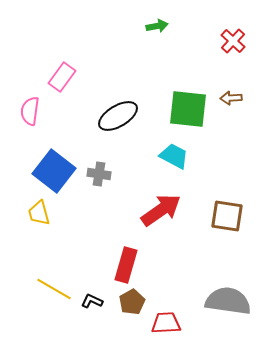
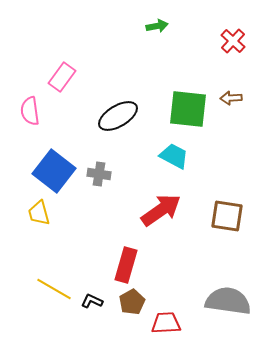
pink semicircle: rotated 16 degrees counterclockwise
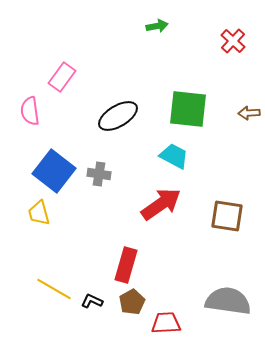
brown arrow: moved 18 px right, 15 px down
red arrow: moved 6 px up
